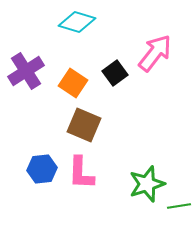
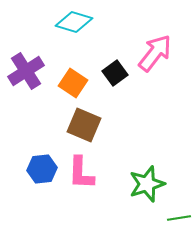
cyan diamond: moved 3 px left
green line: moved 12 px down
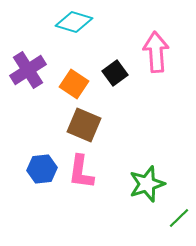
pink arrow: moved 1 px right, 1 px up; rotated 42 degrees counterclockwise
purple cross: moved 2 px right, 1 px up
orange square: moved 1 px right, 1 px down
pink L-shape: moved 1 px up; rotated 6 degrees clockwise
green line: rotated 35 degrees counterclockwise
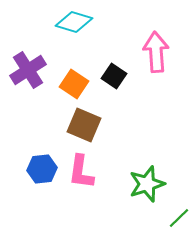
black square: moved 1 px left, 3 px down; rotated 20 degrees counterclockwise
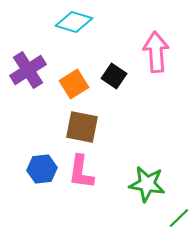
orange square: rotated 24 degrees clockwise
brown square: moved 2 px left, 2 px down; rotated 12 degrees counterclockwise
green star: rotated 27 degrees clockwise
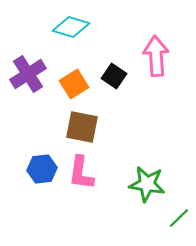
cyan diamond: moved 3 px left, 5 px down
pink arrow: moved 4 px down
purple cross: moved 4 px down
pink L-shape: moved 1 px down
